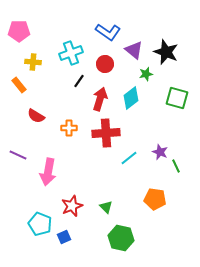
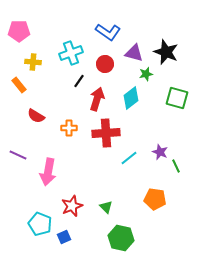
purple triangle: moved 3 px down; rotated 24 degrees counterclockwise
red arrow: moved 3 px left
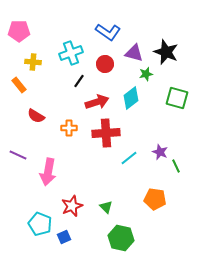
red arrow: moved 3 px down; rotated 55 degrees clockwise
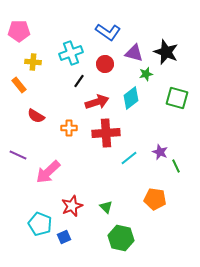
pink arrow: rotated 36 degrees clockwise
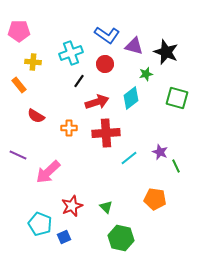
blue L-shape: moved 1 px left, 3 px down
purple triangle: moved 7 px up
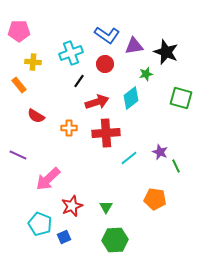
purple triangle: rotated 24 degrees counterclockwise
green square: moved 4 px right
pink arrow: moved 7 px down
green triangle: rotated 16 degrees clockwise
green hexagon: moved 6 px left, 2 px down; rotated 15 degrees counterclockwise
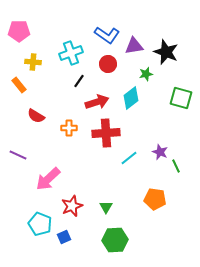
red circle: moved 3 px right
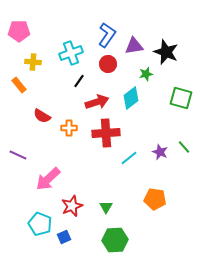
blue L-shape: rotated 90 degrees counterclockwise
red semicircle: moved 6 px right
green line: moved 8 px right, 19 px up; rotated 16 degrees counterclockwise
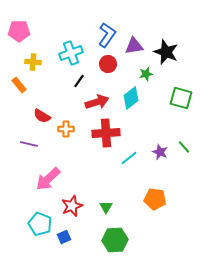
orange cross: moved 3 px left, 1 px down
purple line: moved 11 px right, 11 px up; rotated 12 degrees counterclockwise
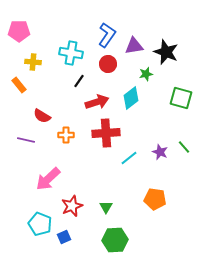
cyan cross: rotated 30 degrees clockwise
orange cross: moved 6 px down
purple line: moved 3 px left, 4 px up
